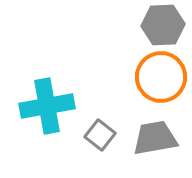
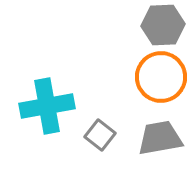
gray trapezoid: moved 5 px right
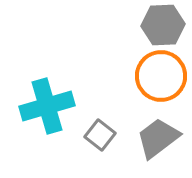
orange circle: moved 1 px up
cyan cross: rotated 6 degrees counterclockwise
gray trapezoid: moved 2 px left; rotated 27 degrees counterclockwise
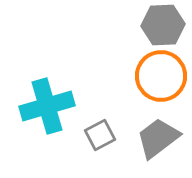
gray square: rotated 24 degrees clockwise
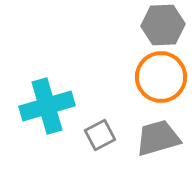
orange circle: moved 1 px down
gray trapezoid: rotated 21 degrees clockwise
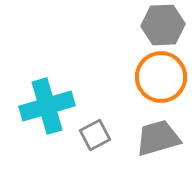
gray square: moved 5 px left
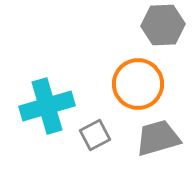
orange circle: moved 23 px left, 7 px down
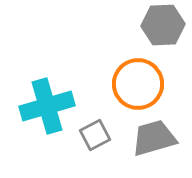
gray trapezoid: moved 4 px left
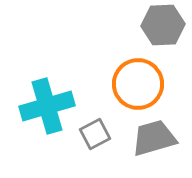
gray square: moved 1 px up
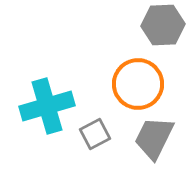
gray trapezoid: rotated 48 degrees counterclockwise
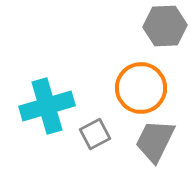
gray hexagon: moved 2 px right, 1 px down
orange circle: moved 3 px right, 4 px down
gray trapezoid: moved 1 px right, 3 px down
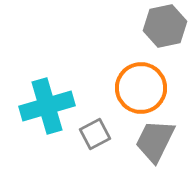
gray hexagon: rotated 9 degrees counterclockwise
